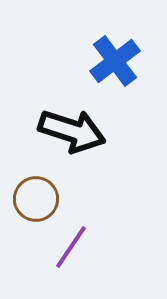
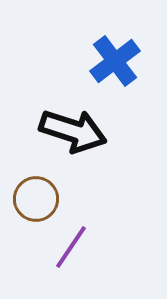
black arrow: moved 1 px right
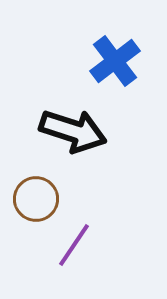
purple line: moved 3 px right, 2 px up
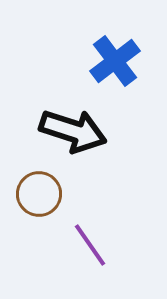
brown circle: moved 3 px right, 5 px up
purple line: moved 16 px right; rotated 69 degrees counterclockwise
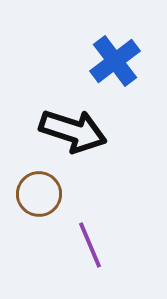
purple line: rotated 12 degrees clockwise
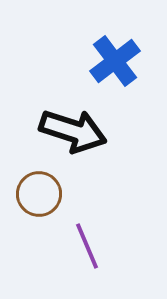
purple line: moved 3 px left, 1 px down
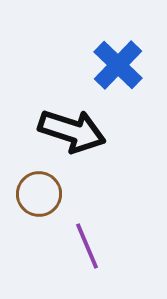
blue cross: moved 3 px right, 4 px down; rotated 9 degrees counterclockwise
black arrow: moved 1 px left
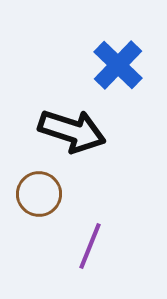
purple line: moved 3 px right; rotated 45 degrees clockwise
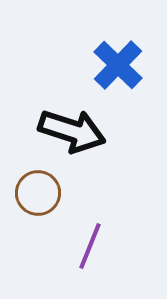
brown circle: moved 1 px left, 1 px up
